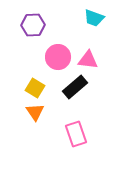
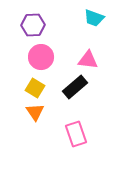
pink circle: moved 17 px left
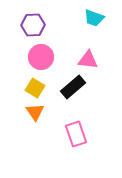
black rectangle: moved 2 px left
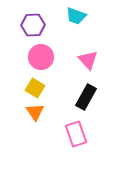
cyan trapezoid: moved 18 px left, 2 px up
pink triangle: rotated 40 degrees clockwise
black rectangle: moved 13 px right, 10 px down; rotated 20 degrees counterclockwise
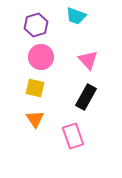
purple hexagon: moved 3 px right; rotated 15 degrees counterclockwise
yellow square: rotated 18 degrees counterclockwise
orange triangle: moved 7 px down
pink rectangle: moved 3 px left, 2 px down
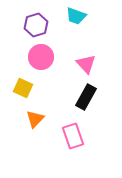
pink triangle: moved 2 px left, 4 px down
yellow square: moved 12 px left; rotated 12 degrees clockwise
orange triangle: rotated 18 degrees clockwise
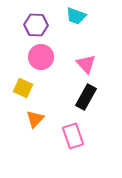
purple hexagon: rotated 20 degrees clockwise
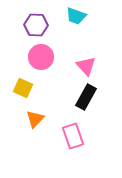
pink triangle: moved 2 px down
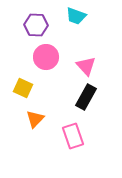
pink circle: moved 5 px right
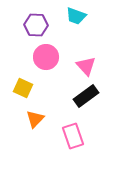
black rectangle: moved 1 px up; rotated 25 degrees clockwise
